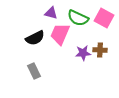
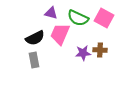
gray rectangle: moved 11 px up; rotated 14 degrees clockwise
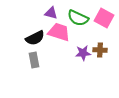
pink trapezoid: moved 1 px left, 2 px up; rotated 85 degrees clockwise
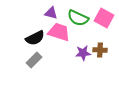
gray rectangle: rotated 56 degrees clockwise
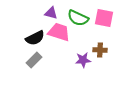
pink square: rotated 18 degrees counterclockwise
purple star: moved 7 px down
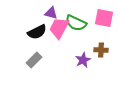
green semicircle: moved 2 px left, 5 px down
pink trapezoid: moved 4 px up; rotated 80 degrees counterclockwise
black semicircle: moved 2 px right, 6 px up
brown cross: moved 1 px right
purple star: rotated 21 degrees counterclockwise
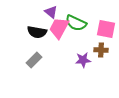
purple triangle: moved 1 px up; rotated 24 degrees clockwise
pink square: moved 2 px right, 11 px down
black semicircle: rotated 36 degrees clockwise
purple star: rotated 21 degrees clockwise
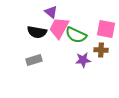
green semicircle: moved 12 px down
gray rectangle: rotated 28 degrees clockwise
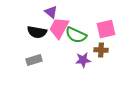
pink square: rotated 24 degrees counterclockwise
